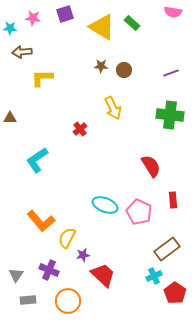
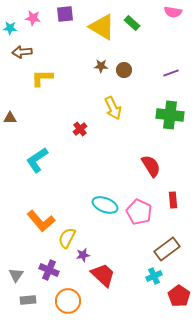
purple square: rotated 12 degrees clockwise
red pentagon: moved 4 px right, 3 px down
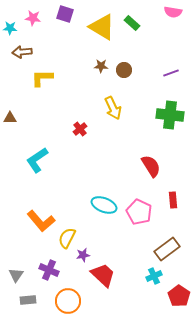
purple square: rotated 24 degrees clockwise
cyan ellipse: moved 1 px left
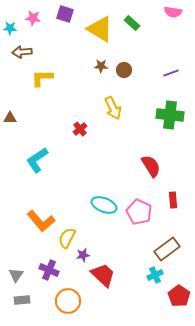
yellow triangle: moved 2 px left, 2 px down
cyan cross: moved 1 px right, 1 px up
gray rectangle: moved 6 px left
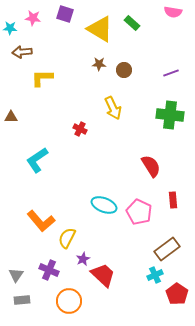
brown star: moved 2 px left, 2 px up
brown triangle: moved 1 px right, 1 px up
red cross: rotated 24 degrees counterclockwise
purple star: moved 4 px down; rotated 16 degrees counterclockwise
red pentagon: moved 2 px left, 2 px up
orange circle: moved 1 px right
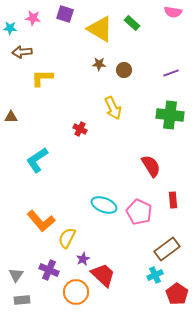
orange circle: moved 7 px right, 9 px up
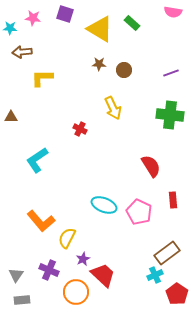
brown rectangle: moved 4 px down
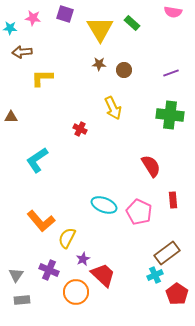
yellow triangle: rotated 28 degrees clockwise
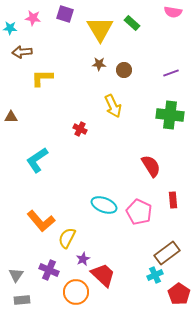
yellow arrow: moved 2 px up
red pentagon: moved 2 px right
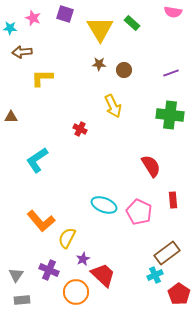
pink star: rotated 14 degrees clockwise
